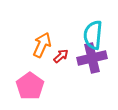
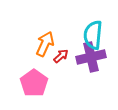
orange arrow: moved 3 px right, 1 px up
purple cross: moved 1 px left, 1 px up
pink pentagon: moved 4 px right, 3 px up
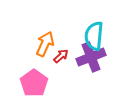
cyan semicircle: moved 1 px right, 1 px down
purple cross: rotated 8 degrees counterclockwise
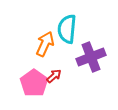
cyan semicircle: moved 27 px left, 7 px up
red arrow: moved 7 px left, 20 px down
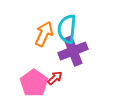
orange arrow: moved 1 px left, 10 px up
purple cross: moved 18 px left, 6 px up
red arrow: moved 1 px right, 2 px down
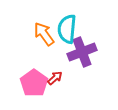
orange arrow: rotated 60 degrees counterclockwise
purple cross: moved 9 px right, 1 px down
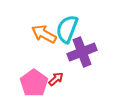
cyan semicircle: rotated 16 degrees clockwise
orange arrow: rotated 25 degrees counterclockwise
red arrow: moved 1 px right, 1 px down
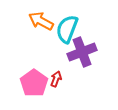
orange arrow: moved 3 px left, 13 px up
red arrow: rotated 28 degrees counterclockwise
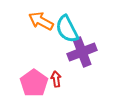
cyan semicircle: rotated 48 degrees counterclockwise
red arrow: rotated 28 degrees counterclockwise
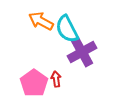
purple cross: rotated 8 degrees counterclockwise
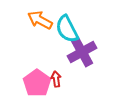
orange arrow: moved 1 px left, 1 px up
pink pentagon: moved 3 px right
